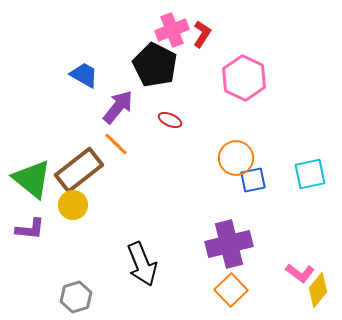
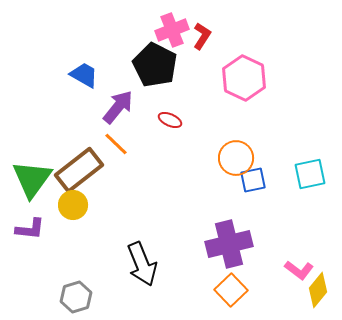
red L-shape: moved 2 px down
green triangle: rotated 27 degrees clockwise
pink L-shape: moved 1 px left, 3 px up
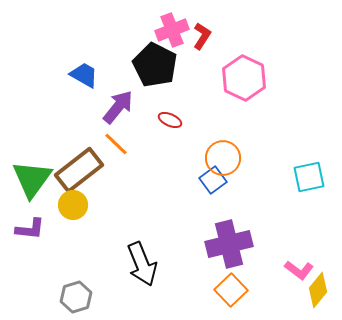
orange circle: moved 13 px left
cyan square: moved 1 px left, 3 px down
blue square: moved 40 px left; rotated 24 degrees counterclockwise
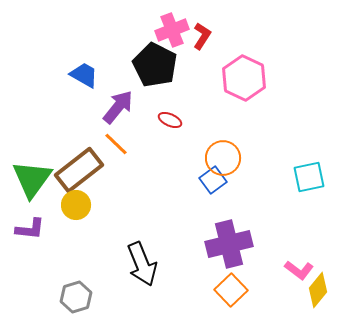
yellow circle: moved 3 px right
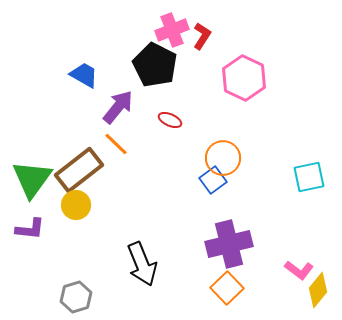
orange square: moved 4 px left, 2 px up
